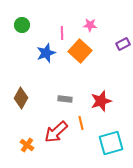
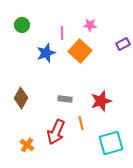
red arrow: rotated 25 degrees counterclockwise
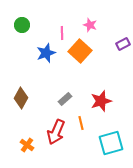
pink star: rotated 16 degrees clockwise
gray rectangle: rotated 48 degrees counterclockwise
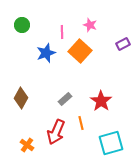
pink line: moved 1 px up
red star: rotated 20 degrees counterclockwise
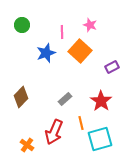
purple rectangle: moved 11 px left, 23 px down
brown diamond: moved 1 px up; rotated 15 degrees clockwise
red arrow: moved 2 px left
cyan square: moved 11 px left, 4 px up
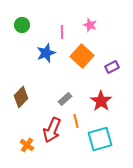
orange square: moved 2 px right, 5 px down
orange line: moved 5 px left, 2 px up
red arrow: moved 2 px left, 2 px up
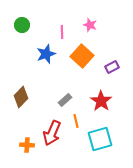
blue star: moved 1 px down
gray rectangle: moved 1 px down
red arrow: moved 3 px down
orange cross: rotated 32 degrees counterclockwise
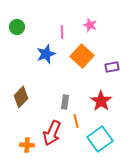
green circle: moved 5 px left, 2 px down
purple rectangle: rotated 16 degrees clockwise
gray rectangle: moved 2 px down; rotated 40 degrees counterclockwise
cyan square: rotated 20 degrees counterclockwise
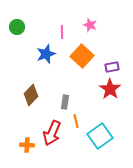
brown diamond: moved 10 px right, 2 px up
red star: moved 9 px right, 12 px up
cyan square: moved 3 px up
